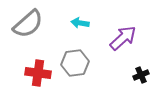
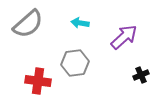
purple arrow: moved 1 px right, 1 px up
red cross: moved 8 px down
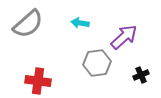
gray hexagon: moved 22 px right
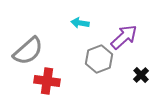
gray semicircle: moved 27 px down
gray hexagon: moved 2 px right, 4 px up; rotated 12 degrees counterclockwise
black cross: rotated 21 degrees counterclockwise
red cross: moved 9 px right
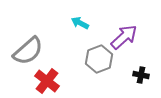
cyan arrow: rotated 18 degrees clockwise
black cross: rotated 35 degrees counterclockwise
red cross: rotated 30 degrees clockwise
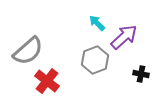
cyan arrow: moved 17 px right; rotated 18 degrees clockwise
gray hexagon: moved 4 px left, 1 px down
black cross: moved 1 px up
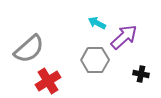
cyan arrow: rotated 18 degrees counterclockwise
gray semicircle: moved 1 px right, 2 px up
gray hexagon: rotated 20 degrees clockwise
red cross: moved 1 px right; rotated 20 degrees clockwise
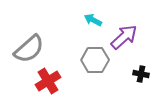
cyan arrow: moved 4 px left, 3 px up
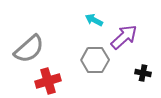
cyan arrow: moved 1 px right
black cross: moved 2 px right, 1 px up
red cross: rotated 15 degrees clockwise
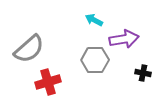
purple arrow: moved 2 px down; rotated 32 degrees clockwise
red cross: moved 1 px down
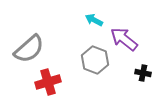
purple arrow: rotated 132 degrees counterclockwise
gray hexagon: rotated 20 degrees clockwise
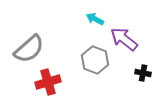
cyan arrow: moved 1 px right, 1 px up
